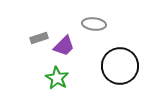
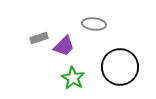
black circle: moved 1 px down
green star: moved 16 px right
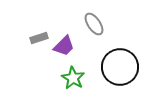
gray ellipse: rotated 50 degrees clockwise
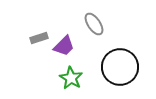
green star: moved 2 px left
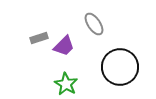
green star: moved 5 px left, 6 px down
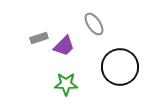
green star: rotated 30 degrees counterclockwise
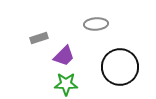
gray ellipse: moved 2 px right; rotated 60 degrees counterclockwise
purple trapezoid: moved 10 px down
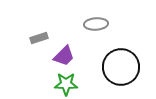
black circle: moved 1 px right
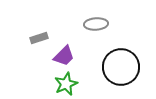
green star: rotated 25 degrees counterclockwise
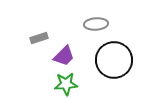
black circle: moved 7 px left, 7 px up
green star: rotated 20 degrees clockwise
